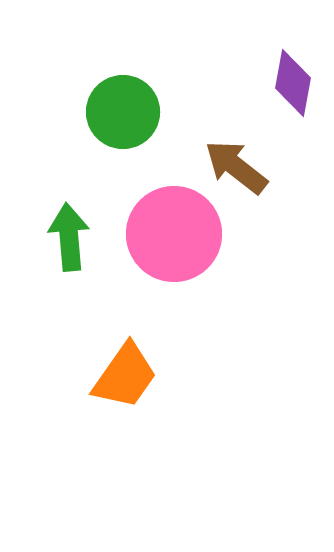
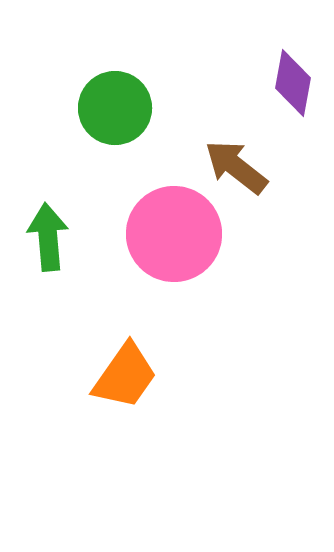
green circle: moved 8 px left, 4 px up
green arrow: moved 21 px left
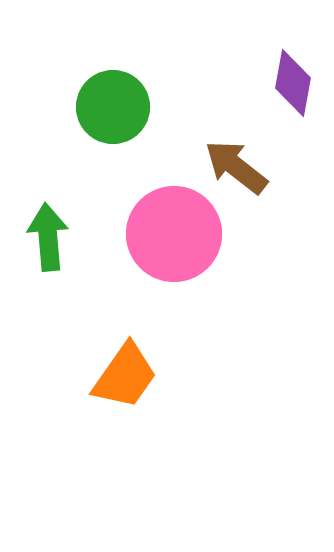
green circle: moved 2 px left, 1 px up
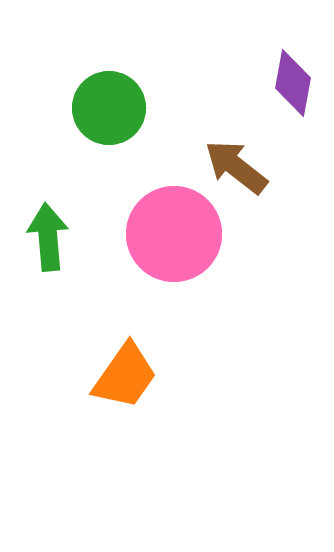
green circle: moved 4 px left, 1 px down
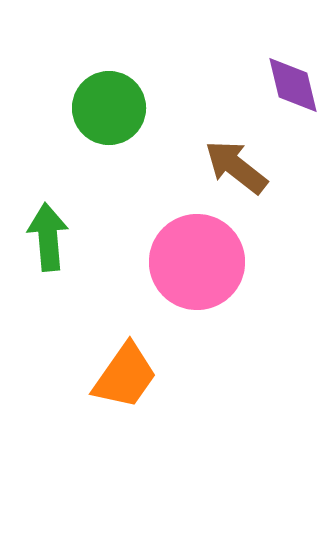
purple diamond: moved 2 px down; rotated 24 degrees counterclockwise
pink circle: moved 23 px right, 28 px down
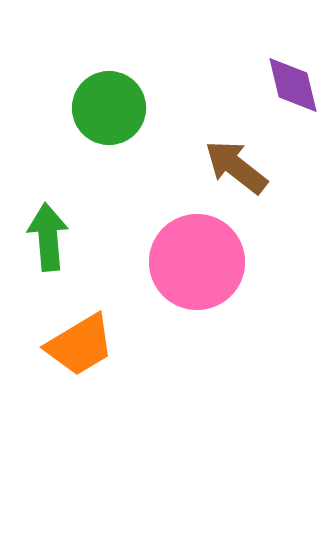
orange trapezoid: moved 45 px left, 31 px up; rotated 24 degrees clockwise
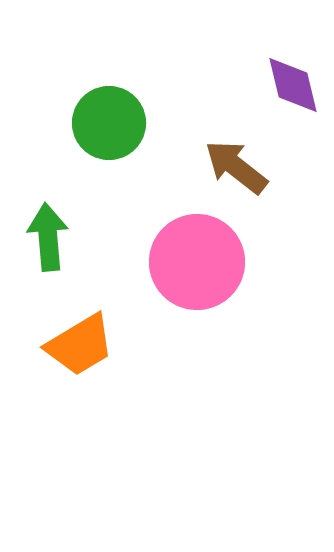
green circle: moved 15 px down
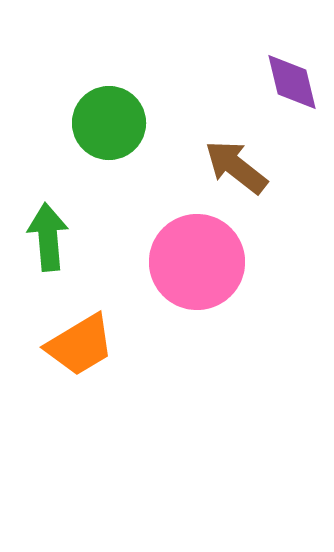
purple diamond: moved 1 px left, 3 px up
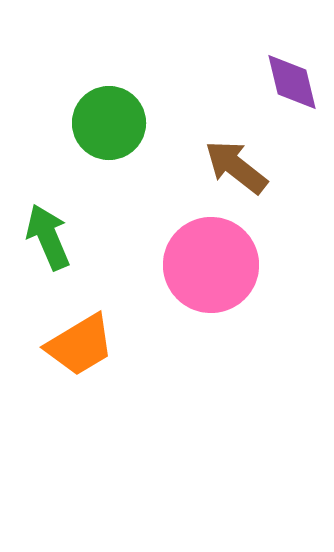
green arrow: rotated 18 degrees counterclockwise
pink circle: moved 14 px right, 3 px down
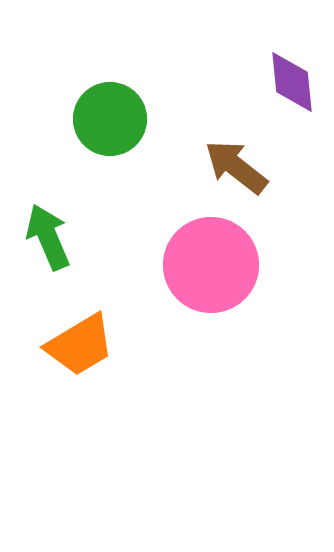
purple diamond: rotated 8 degrees clockwise
green circle: moved 1 px right, 4 px up
